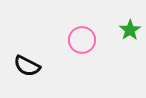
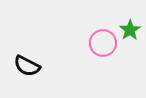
pink circle: moved 21 px right, 3 px down
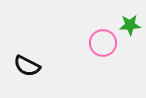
green star: moved 5 px up; rotated 30 degrees clockwise
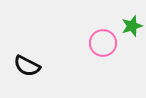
green star: moved 2 px right, 1 px down; rotated 15 degrees counterclockwise
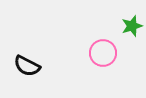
pink circle: moved 10 px down
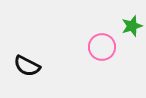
pink circle: moved 1 px left, 6 px up
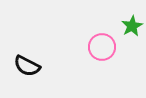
green star: rotated 10 degrees counterclockwise
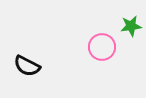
green star: moved 1 px left; rotated 20 degrees clockwise
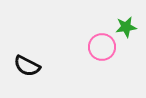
green star: moved 5 px left, 1 px down
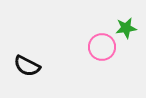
green star: moved 1 px down
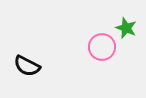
green star: rotated 30 degrees clockwise
